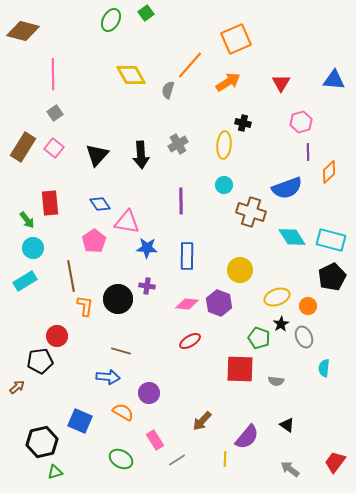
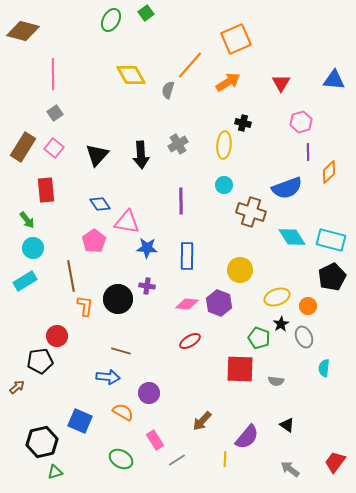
red rectangle at (50, 203): moved 4 px left, 13 px up
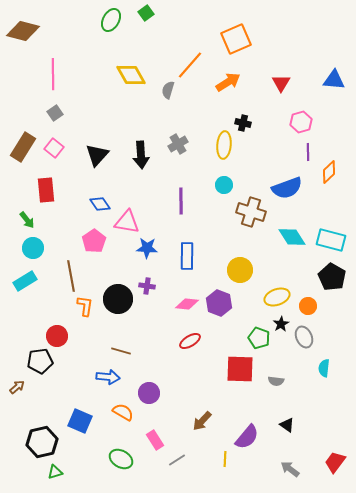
black pentagon at (332, 277): rotated 16 degrees counterclockwise
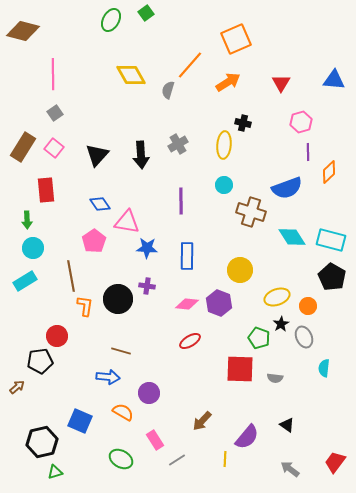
green arrow at (27, 220): rotated 36 degrees clockwise
gray semicircle at (276, 381): moved 1 px left, 3 px up
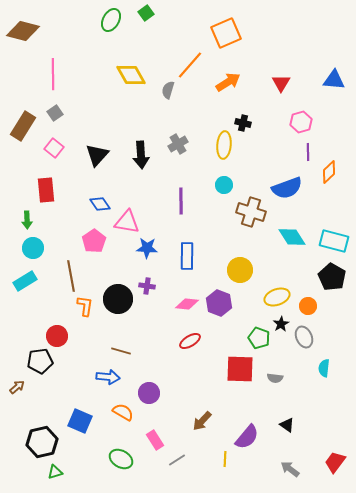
orange square at (236, 39): moved 10 px left, 6 px up
brown rectangle at (23, 147): moved 21 px up
cyan rectangle at (331, 240): moved 3 px right, 1 px down
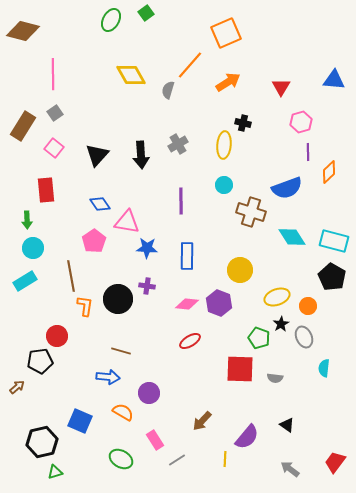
red triangle at (281, 83): moved 4 px down
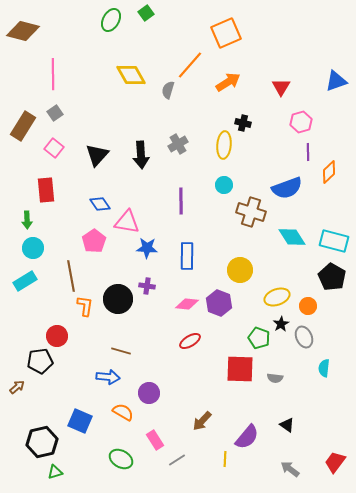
blue triangle at (334, 80): moved 2 px right, 1 px down; rotated 25 degrees counterclockwise
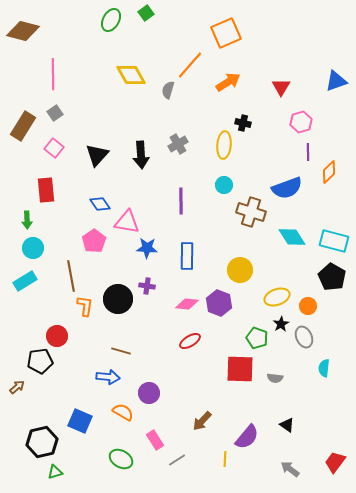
green pentagon at (259, 338): moved 2 px left
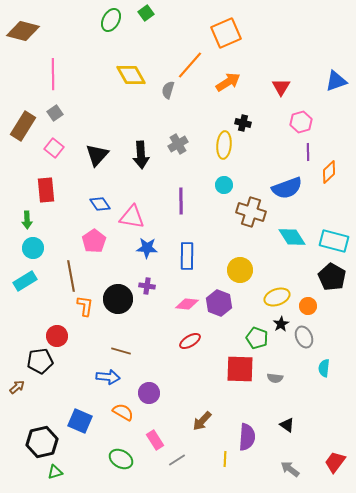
pink triangle at (127, 222): moved 5 px right, 5 px up
purple semicircle at (247, 437): rotated 36 degrees counterclockwise
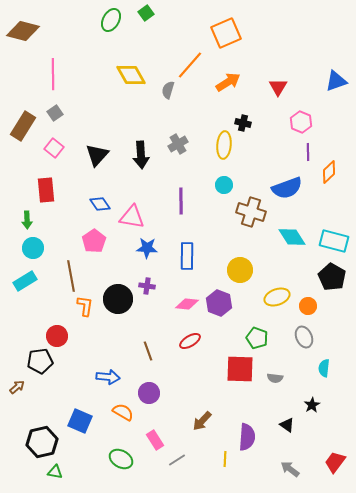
red triangle at (281, 87): moved 3 px left
pink hexagon at (301, 122): rotated 20 degrees counterclockwise
black star at (281, 324): moved 31 px right, 81 px down
brown line at (121, 351): moved 27 px right; rotated 54 degrees clockwise
green triangle at (55, 472): rotated 28 degrees clockwise
